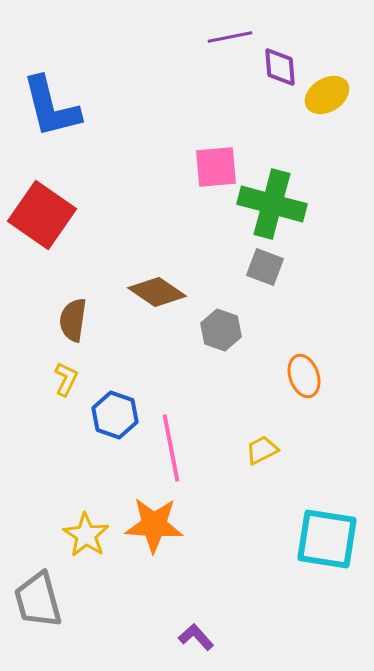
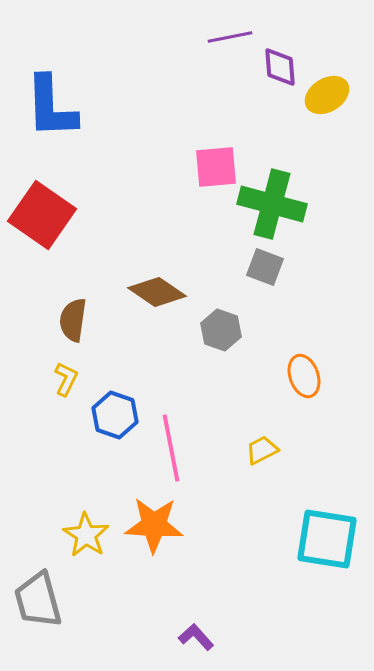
blue L-shape: rotated 12 degrees clockwise
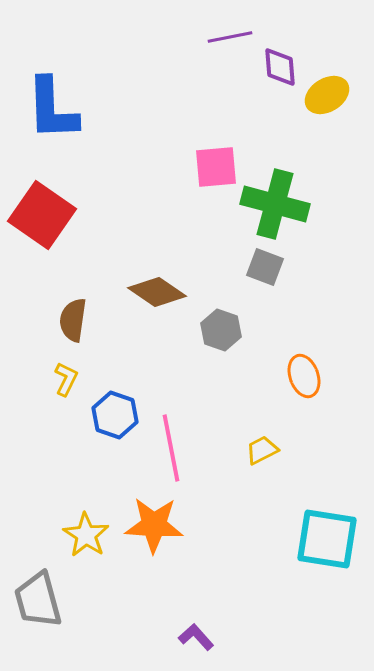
blue L-shape: moved 1 px right, 2 px down
green cross: moved 3 px right
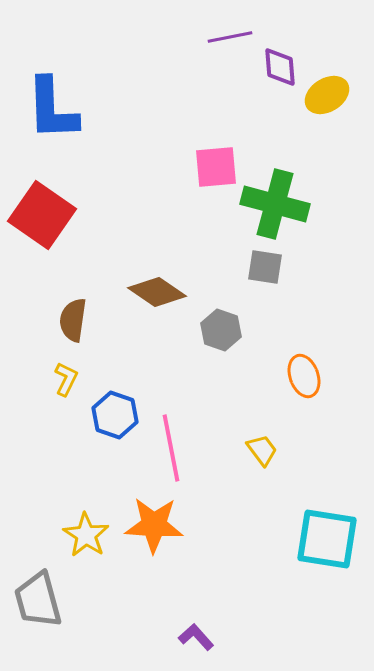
gray square: rotated 12 degrees counterclockwise
yellow trapezoid: rotated 80 degrees clockwise
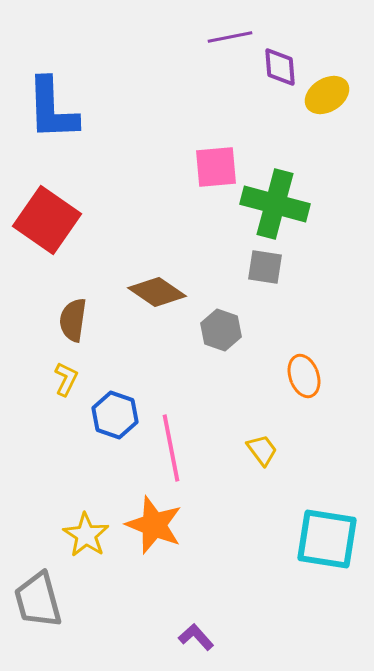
red square: moved 5 px right, 5 px down
orange star: rotated 18 degrees clockwise
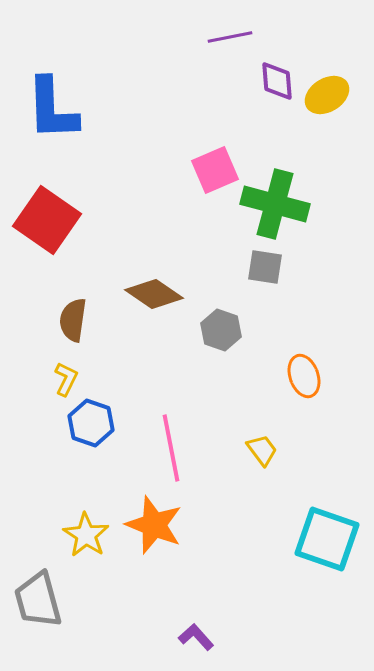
purple diamond: moved 3 px left, 14 px down
pink square: moved 1 px left, 3 px down; rotated 18 degrees counterclockwise
brown diamond: moved 3 px left, 2 px down
blue hexagon: moved 24 px left, 8 px down
cyan square: rotated 10 degrees clockwise
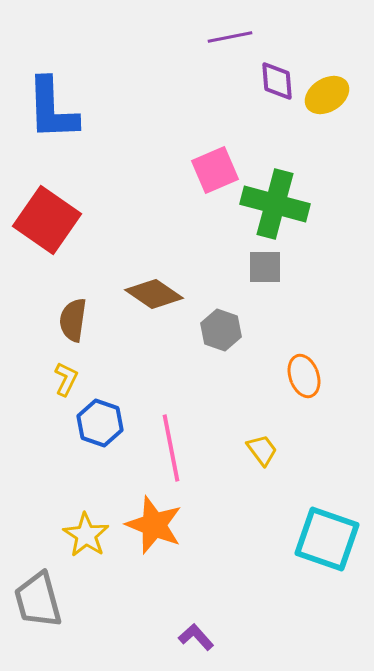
gray square: rotated 9 degrees counterclockwise
blue hexagon: moved 9 px right
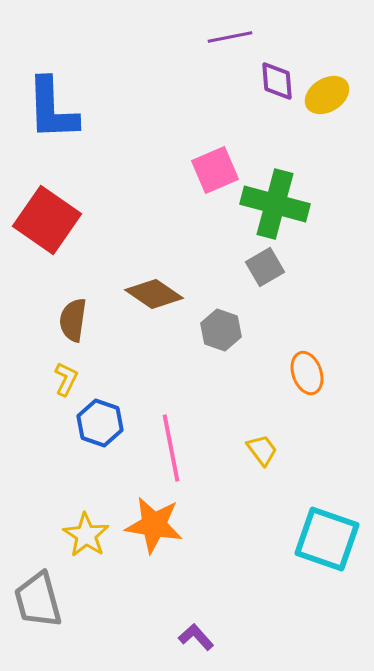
gray square: rotated 30 degrees counterclockwise
orange ellipse: moved 3 px right, 3 px up
orange star: rotated 12 degrees counterclockwise
